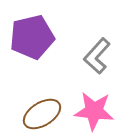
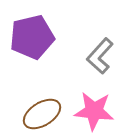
gray L-shape: moved 3 px right
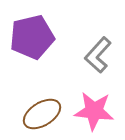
gray L-shape: moved 2 px left, 1 px up
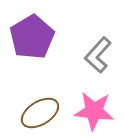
purple pentagon: rotated 18 degrees counterclockwise
brown ellipse: moved 2 px left, 1 px up
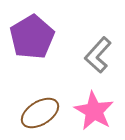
pink star: rotated 24 degrees clockwise
